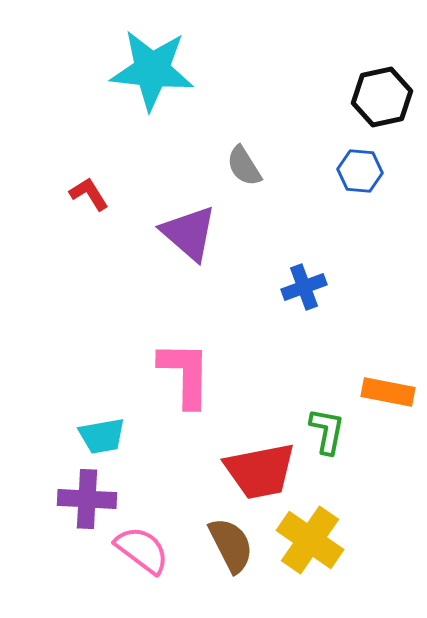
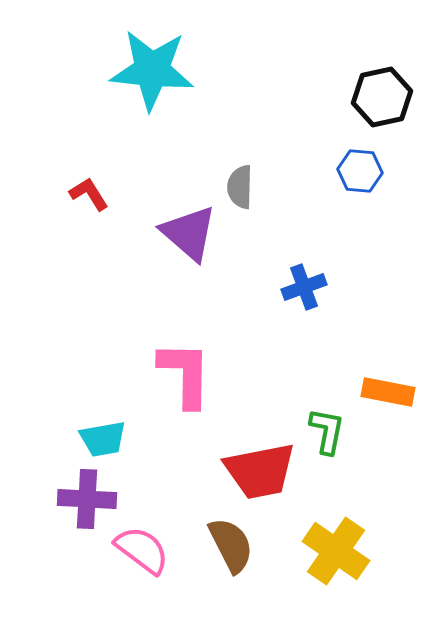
gray semicircle: moved 4 px left, 21 px down; rotated 33 degrees clockwise
cyan trapezoid: moved 1 px right, 3 px down
yellow cross: moved 26 px right, 11 px down
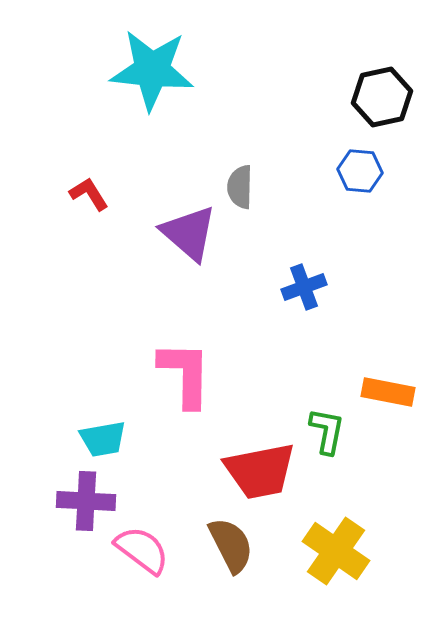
purple cross: moved 1 px left, 2 px down
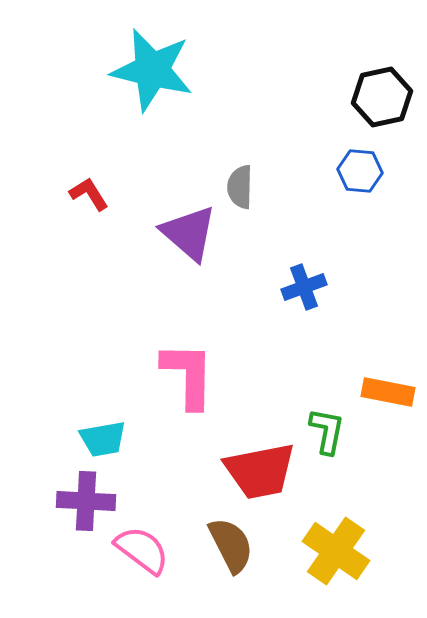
cyan star: rotated 8 degrees clockwise
pink L-shape: moved 3 px right, 1 px down
